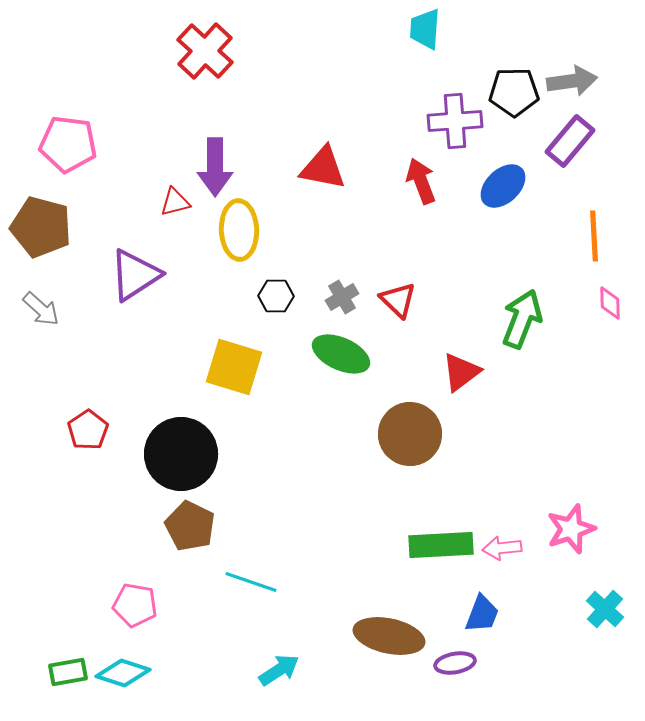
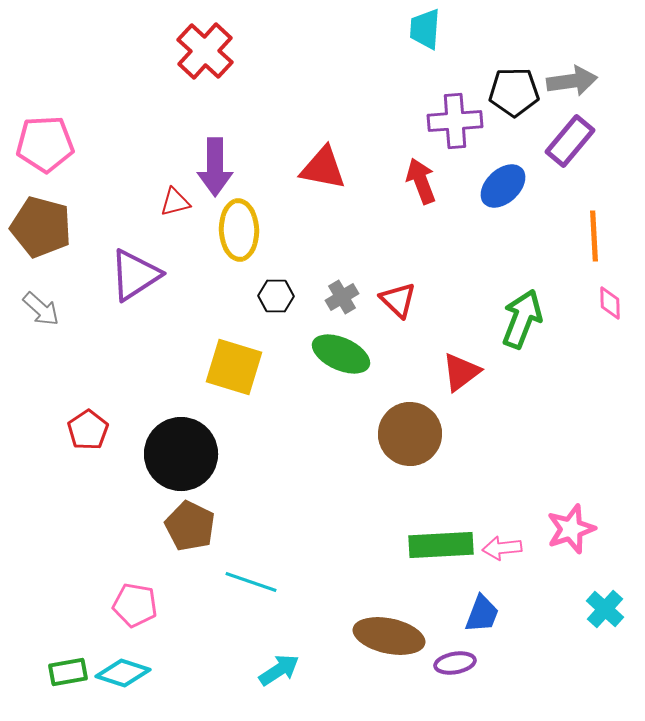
pink pentagon at (68, 144): moved 23 px left; rotated 10 degrees counterclockwise
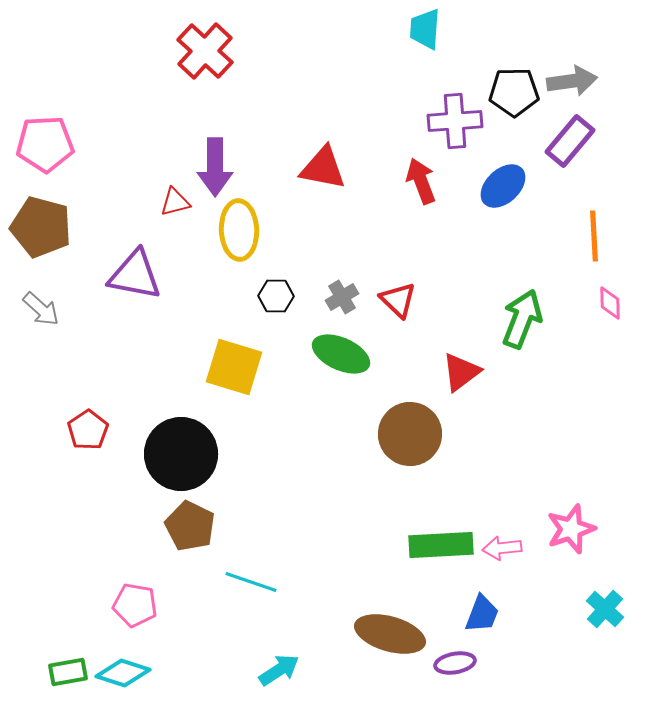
purple triangle at (135, 275): rotated 44 degrees clockwise
brown ellipse at (389, 636): moved 1 px right, 2 px up; rotated 4 degrees clockwise
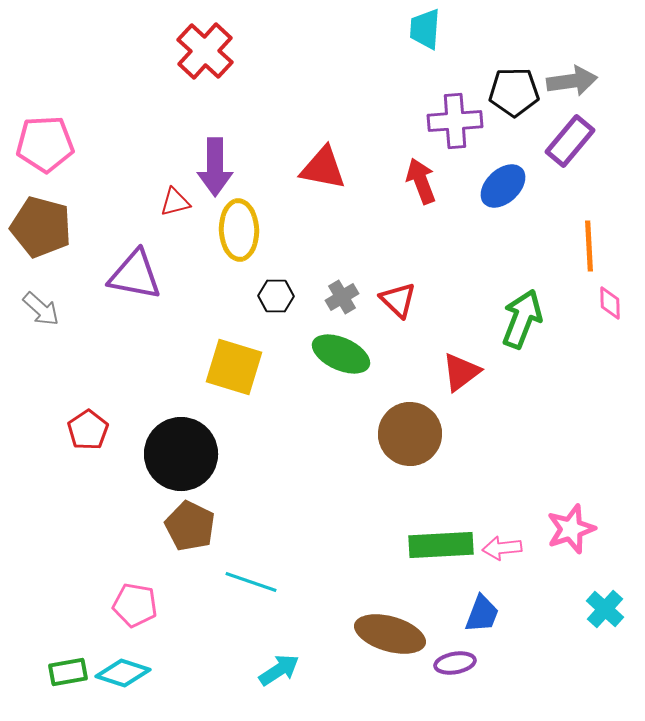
orange line at (594, 236): moved 5 px left, 10 px down
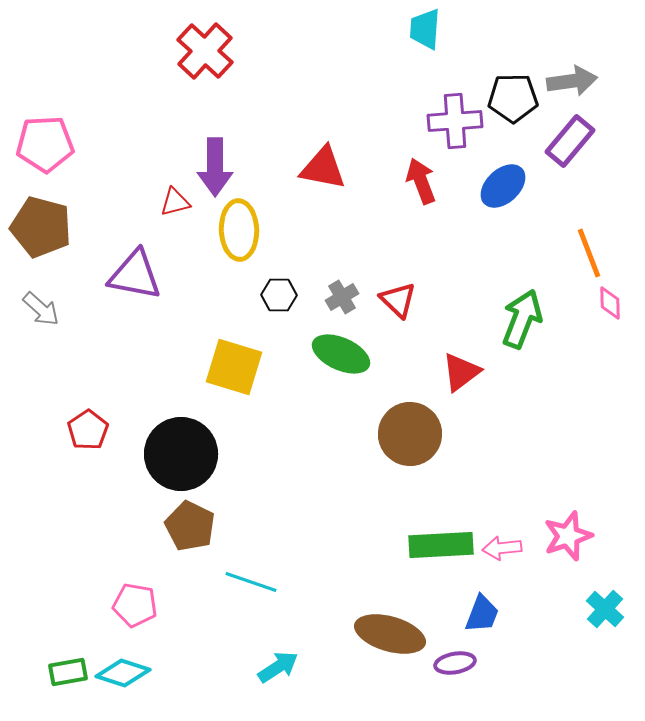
black pentagon at (514, 92): moved 1 px left, 6 px down
orange line at (589, 246): moved 7 px down; rotated 18 degrees counterclockwise
black hexagon at (276, 296): moved 3 px right, 1 px up
pink star at (571, 529): moved 3 px left, 7 px down
cyan arrow at (279, 670): moved 1 px left, 3 px up
